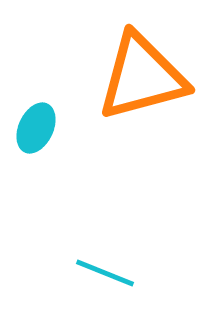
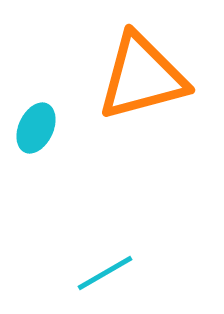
cyan line: rotated 52 degrees counterclockwise
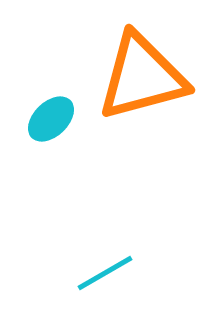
cyan ellipse: moved 15 px right, 9 px up; rotated 21 degrees clockwise
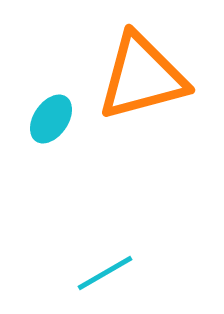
cyan ellipse: rotated 12 degrees counterclockwise
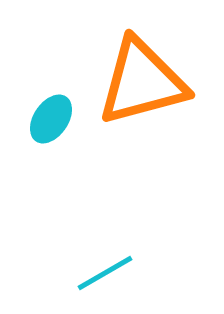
orange triangle: moved 5 px down
